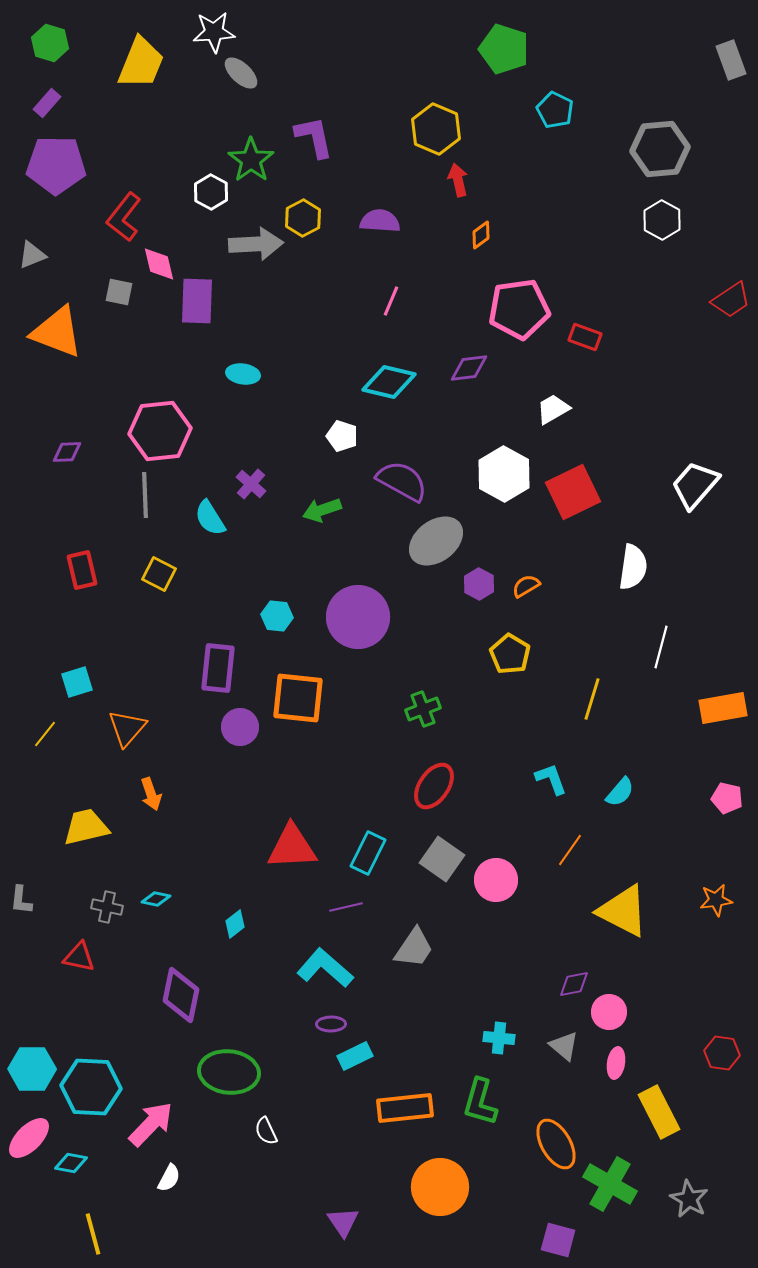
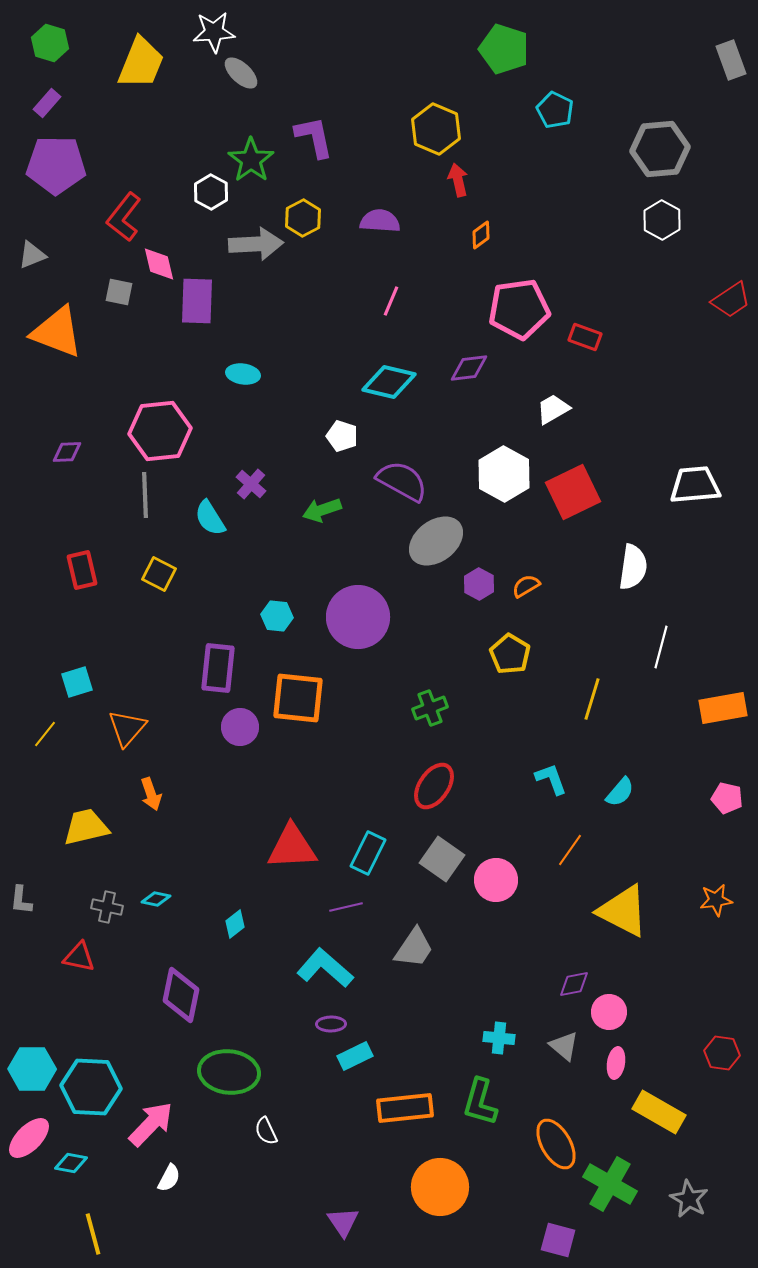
white trapezoid at (695, 485): rotated 44 degrees clockwise
green cross at (423, 709): moved 7 px right, 1 px up
yellow rectangle at (659, 1112): rotated 33 degrees counterclockwise
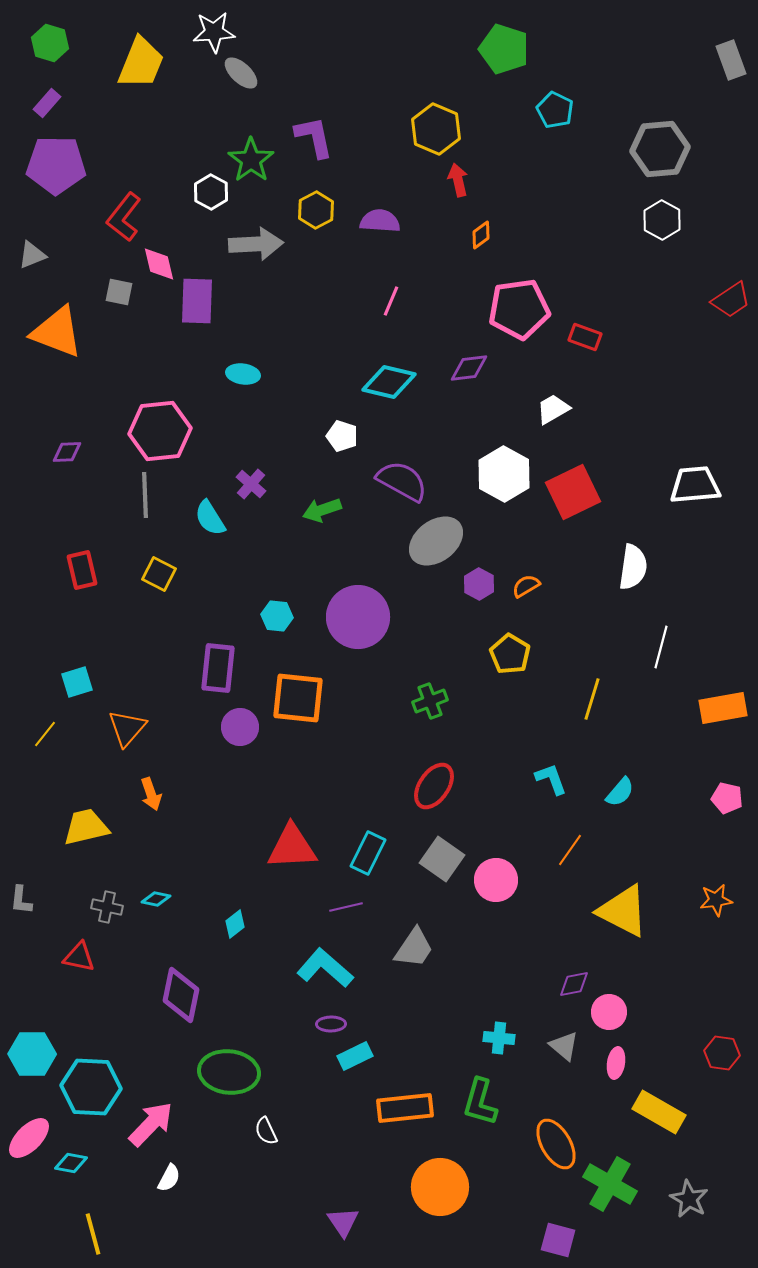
yellow hexagon at (303, 218): moved 13 px right, 8 px up
green cross at (430, 708): moved 7 px up
cyan hexagon at (32, 1069): moved 15 px up
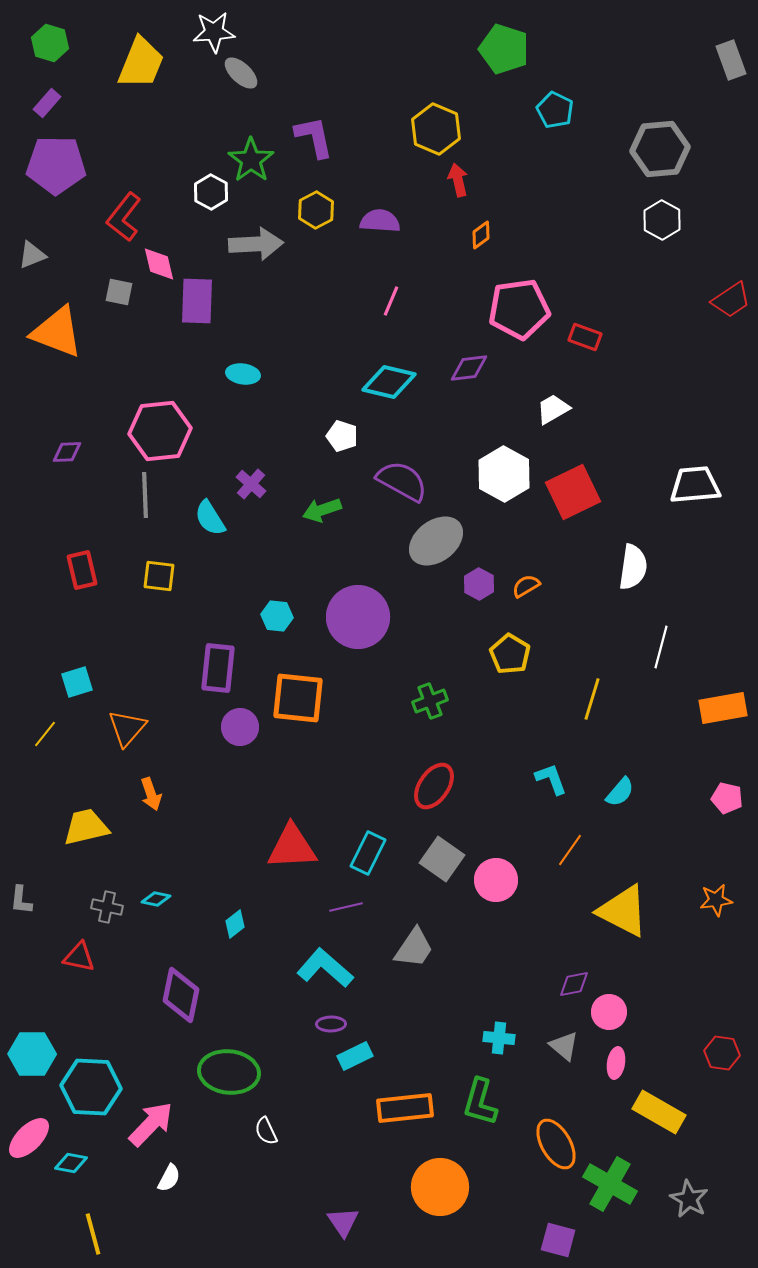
yellow square at (159, 574): moved 2 px down; rotated 20 degrees counterclockwise
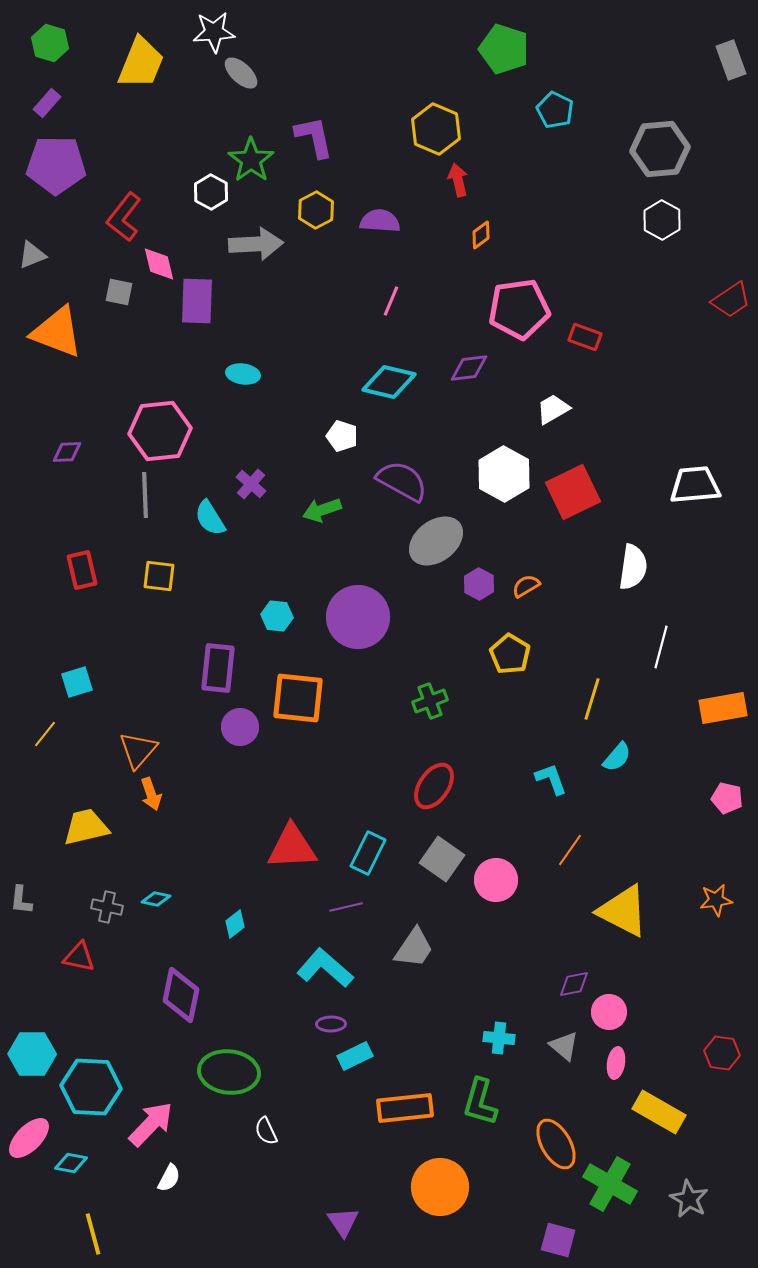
orange triangle at (127, 728): moved 11 px right, 22 px down
cyan semicircle at (620, 792): moved 3 px left, 35 px up
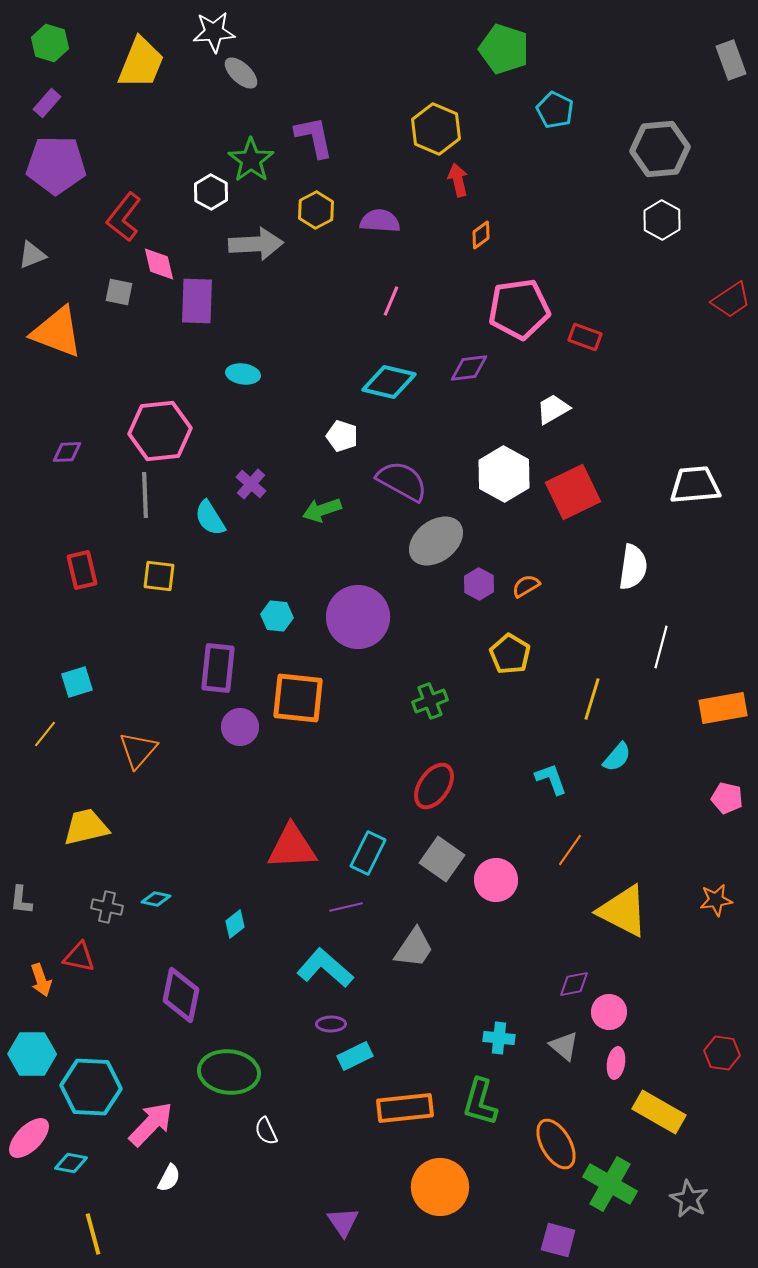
orange arrow at (151, 794): moved 110 px left, 186 px down
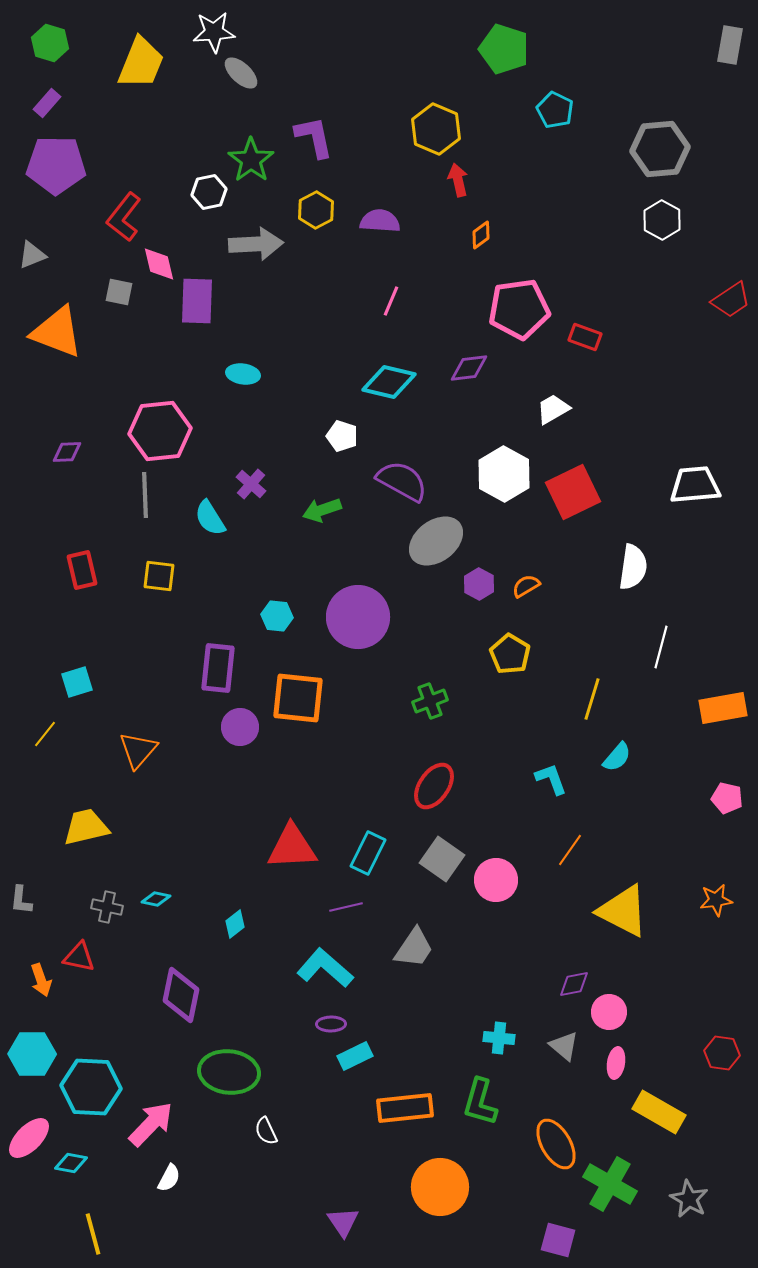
gray rectangle at (731, 60): moved 1 px left, 15 px up; rotated 30 degrees clockwise
white hexagon at (211, 192): moved 2 px left; rotated 20 degrees clockwise
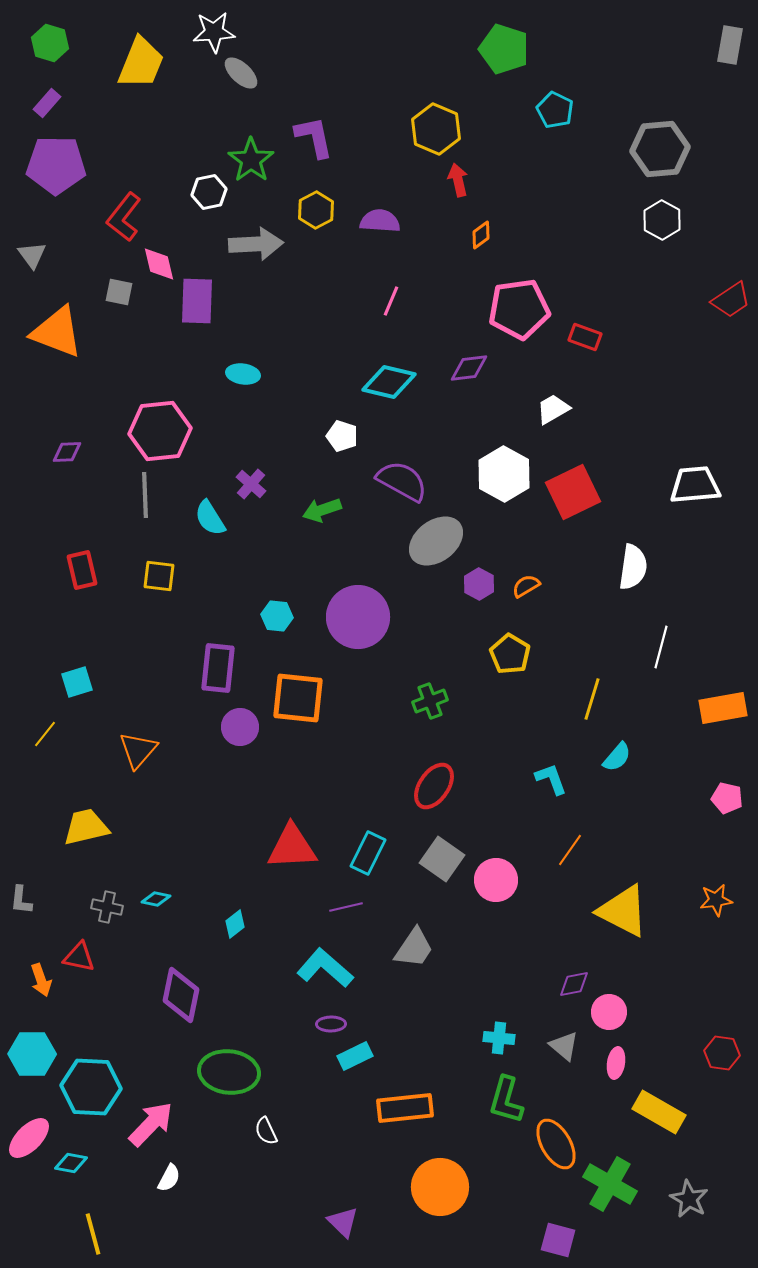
gray triangle at (32, 255): rotated 44 degrees counterclockwise
green L-shape at (480, 1102): moved 26 px right, 2 px up
purple triangle at (343, 1222): rotated 12 degrees counterclockwise
